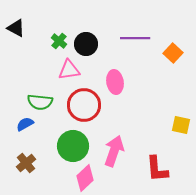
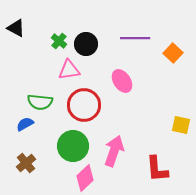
pink ellipse: moved 7 px right, 1 px up; rotated 25 degrees counterclockwise
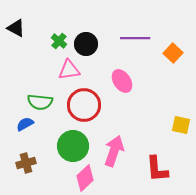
brown cross: rotated 24 degrees clockwise
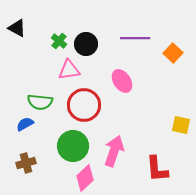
black triangle: moved 1 px right
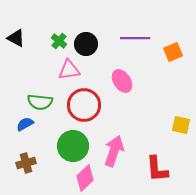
black triangle: moved 1 px left, 10 px down
orange square: moved 1 px up; rotated 24 degrees clockwise
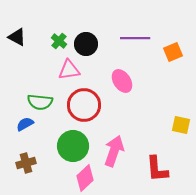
black triangle: moved 1 px right, 1 px up
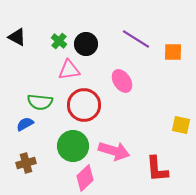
purple line: moved 1 px right, 1 px down; rotated 32 degrees clockwise
orange square: rotated 24 degrees clockwise
pink arrow: rotated 88 degrees clockwise
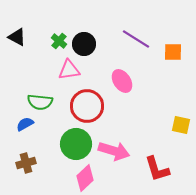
black circle: moved 2 px left
red circle: moved 3 px right, 1 px down
green circle: moved 3 px right, 2 px up
red L-shape: rotated 12 degrees counterclockwise
